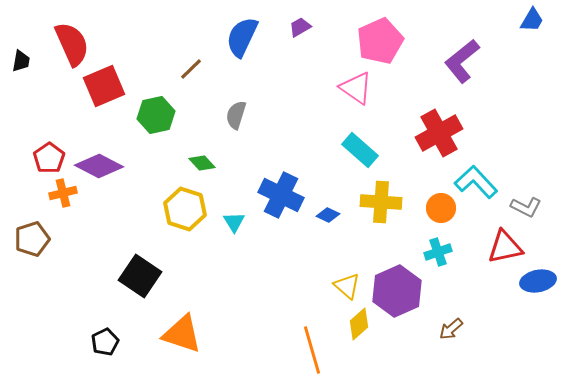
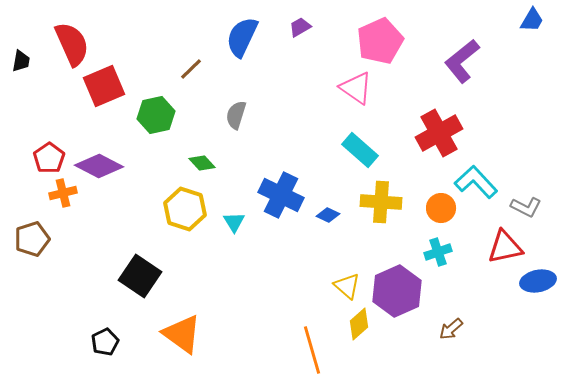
orange triangle: rotated 18 degrees clockwise
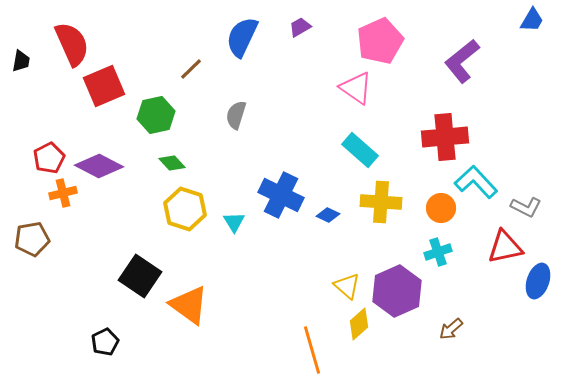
red cross: moved 6 px right, 4 px down; rotated 24 degrees clockwise
red pentagon: rotated 8 degrees clockwise
green diamond: moved 30 px left
brown pentagon: rotated 8 degrees clockwise
blue ellipse: rotated 60 degrees counterclockwise
orange triangle: moved 7 px right, 29 px up
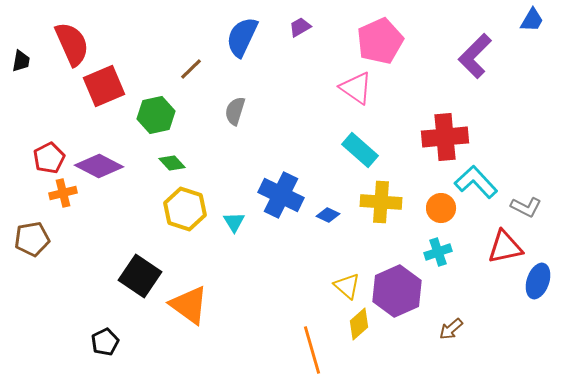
purple L-shape: moved 13 px right, 5 px up; rotated 6 degrees counterclockwise
gray semicircle: moved 1 px left, 4 px up
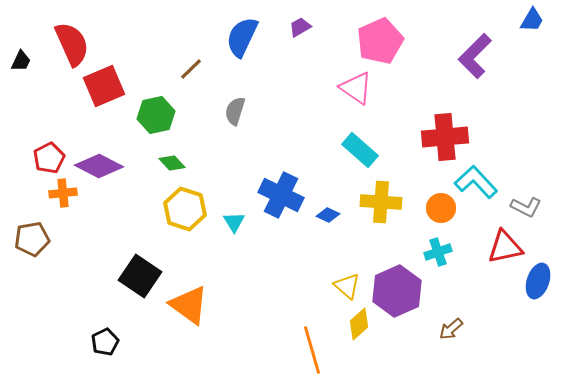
black trapezoid: rotated 15 degrees clockwise
orange cross: rotated 8 degrees clockwise
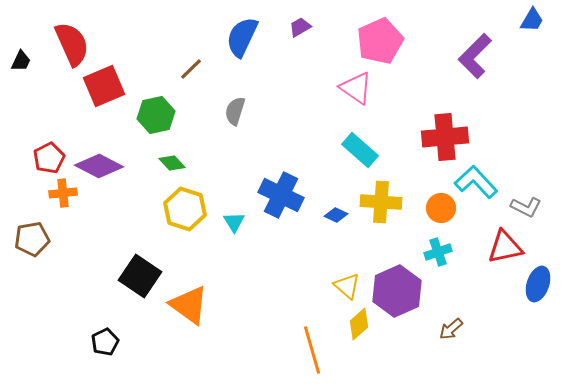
blue diamond: moved 8 px right
blue ellipse: moved 3 px down
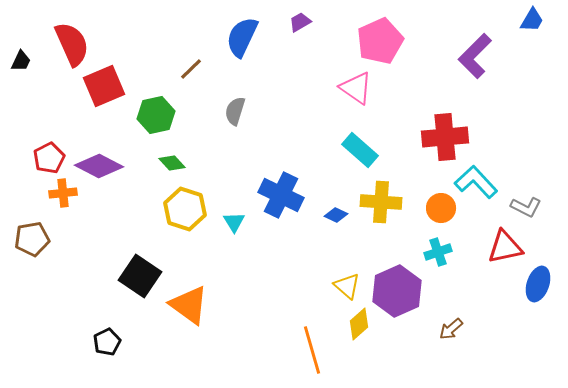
purple trapezoid: moved 5 px up
black pentagon: moved 2 px right
